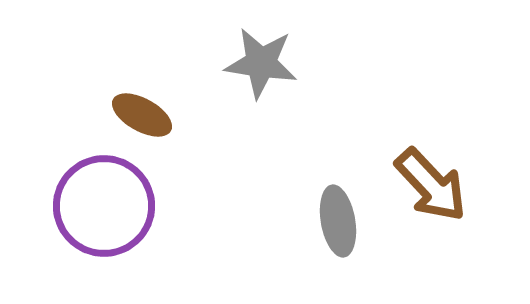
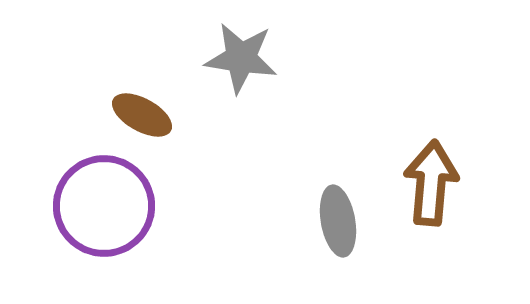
gray star: moved 20 px left, 5 px up
brown arrow: moved 2 px up; rotated 132 degrees counterclockwise
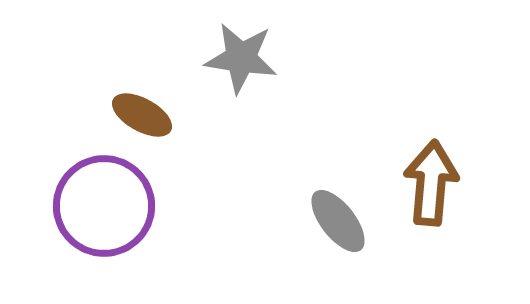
gray ellipse: rotated 28 degrees counterclockwise
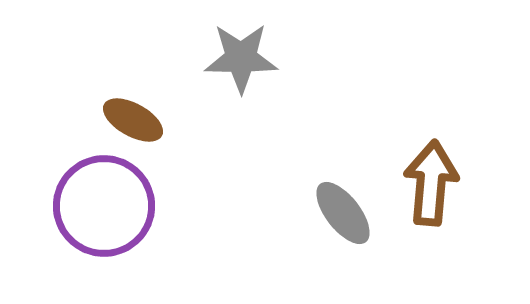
gray star: rotated 8 degrees counterclockwise
brown ellipse: moved 9 px left, 5 px down
gray ellipse: moved 5 px right, 8 px up
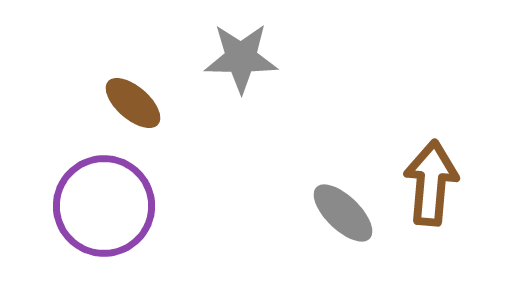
brown ellipse: moved 17 px up; rotated 12 degrees clockwise
gray ellipse: rotated 8 degrees counterclockwise
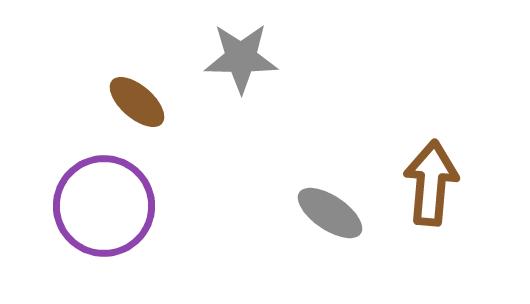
brown ellipse: moved 4 px right, 1 px up
gray ellipse: moved 13 px left; rotated 10 degrees counterclockwise
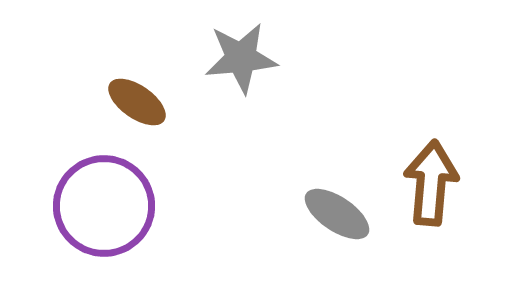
gray star: rotated 6 degrees counterclockwise
brown ellipse: rotated 6 degrees counterclockwise
gray ellipse: moved 7 px right, 1 px down
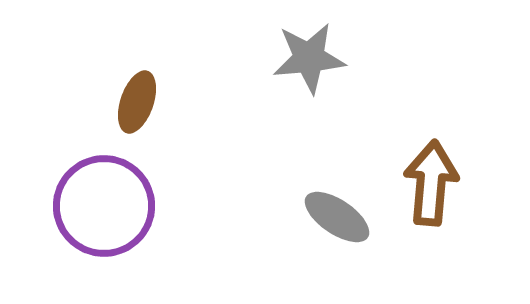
gray star: moved 68 px right
brown ellipse: rotated 74 degrees clockwise
gray ellipse: moved 3 px down
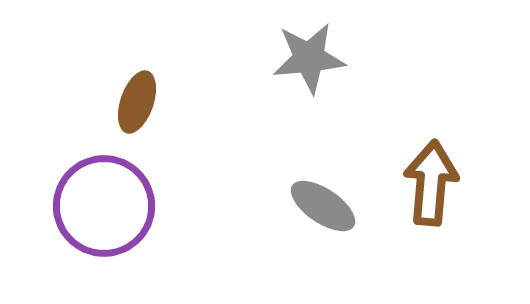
gray ellipse: moved 14 px left, 11 px up
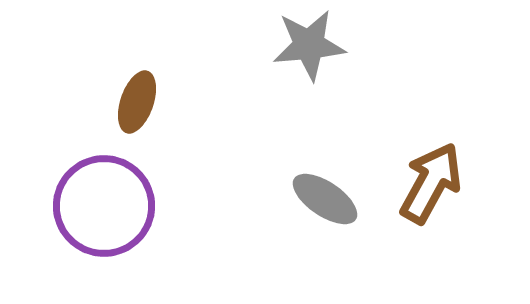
gray star: moved 13 px up
brown arrow: rotated 24 degrees clockwise
gray ellipse: moved 2 px right, 7 px up
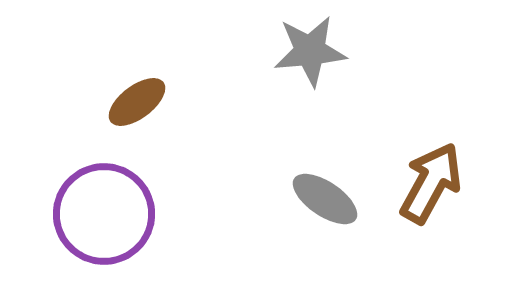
gray star: moved 1 px right, 6 px down
brown ellipse: rotated 34 degrees clockwise
purple circle: moved 8 px down
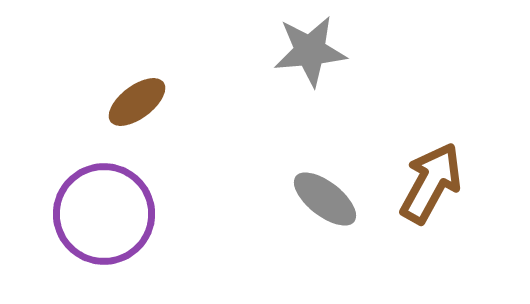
gray ellipse: rotated 4 degrees clockwise
